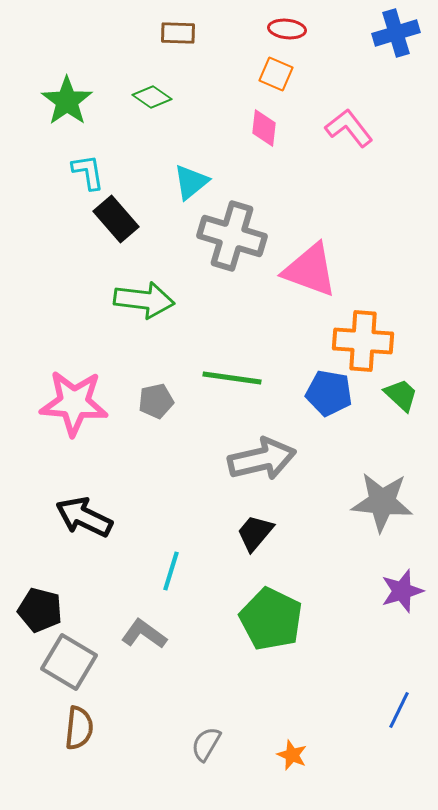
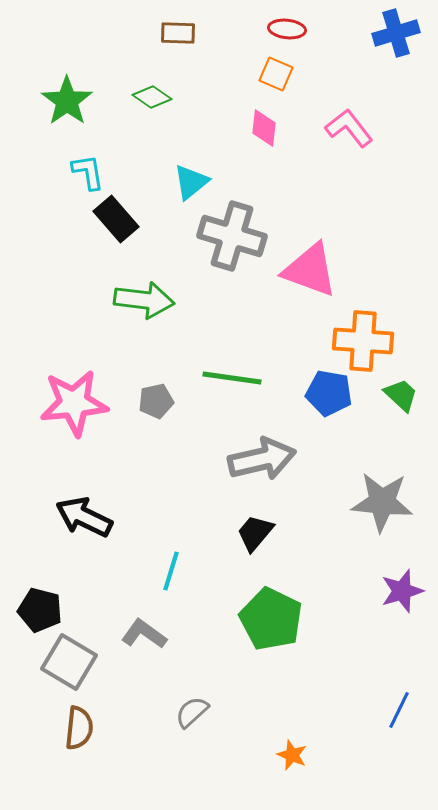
pink star: rotated 10 degrees counterclockwise
gray semicircle: moved 14 px left, 32 px up; rotated 18 degrees clockwise
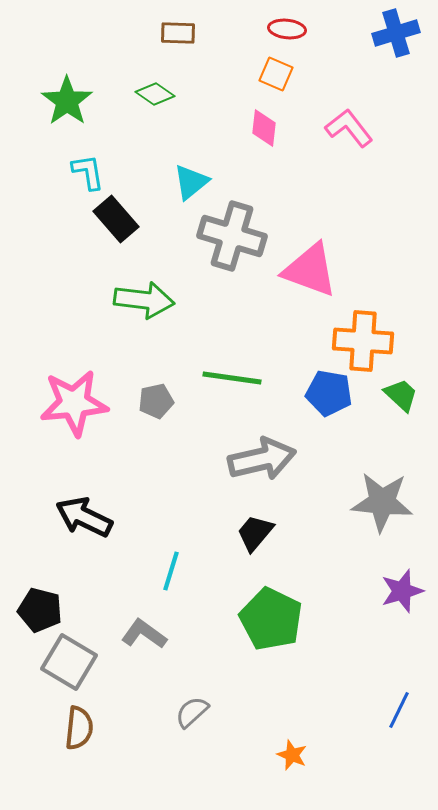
green diamond: moved 3 px right, 3 px up
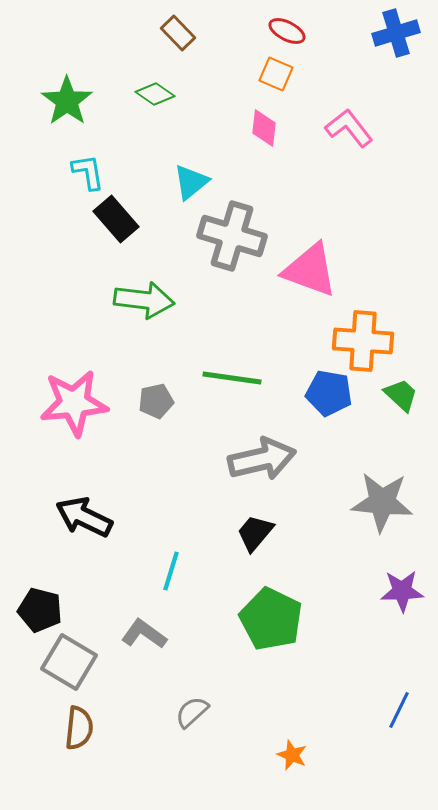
red ellipse: moved 2 px down; rotated 21 degrees clockwise
brown rectangle: rotated 44 degrees clockwise
purple star: rotated 15 degrees clockwise
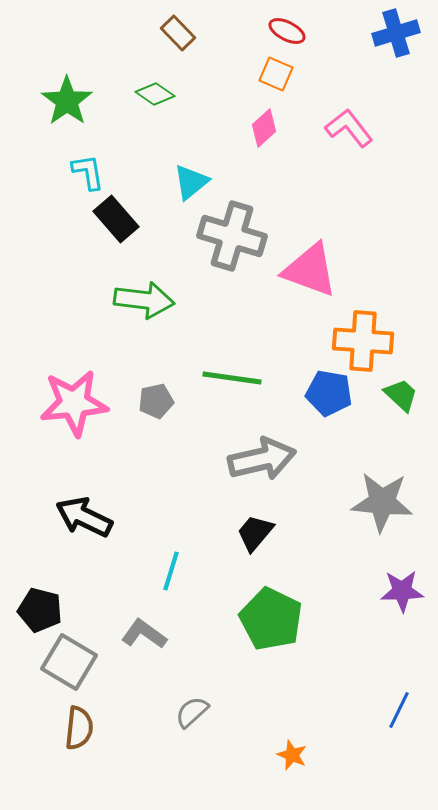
pink diamond: rotated 42 degrees clockwise
